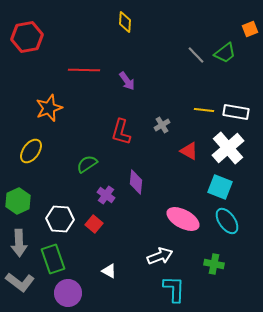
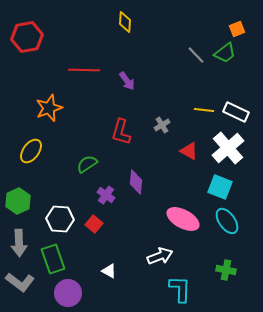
orange square: moved 13 px left
white rectangle: rotated 15 degrees clockwise
green cross: moved 12 px right, 6 px down
cyan L-shape: moved 6 px right
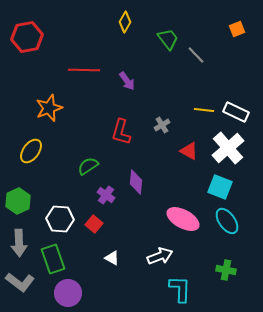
yellow diamond: rotated 25 degrees clockwise
green trapezoid: moved 57 px left, 14 px up; rotated 90 degrees counterclockwise
green semicircle: moved 1 px right, 2 px down
white triangle: moved 3 px right, 13 px up
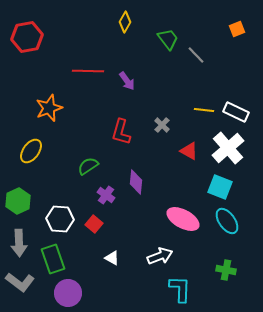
red line: moved 4 px right, 1 px down
gray cross: rotated 14 degrees counterclockwise
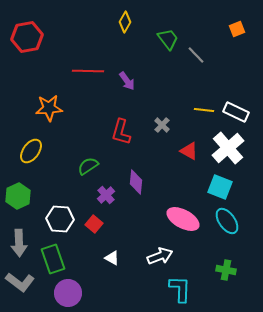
orange star: rotated 16 degrees clockwise
purple cross: rotated 12 degrees clockwise
green hexagon: moved 5 px up
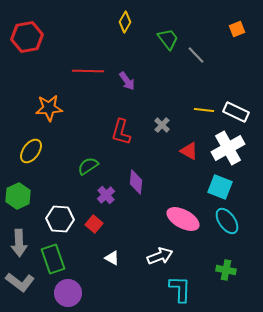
white cross: rotated 12 degrees clockwise
